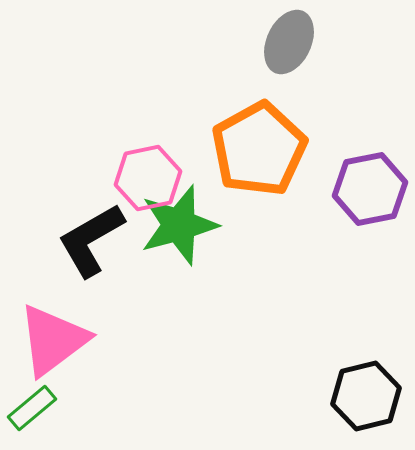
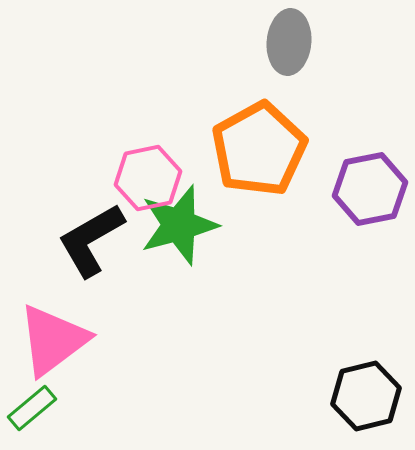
gray ellipse: rotated 20 degrees counterclockwise
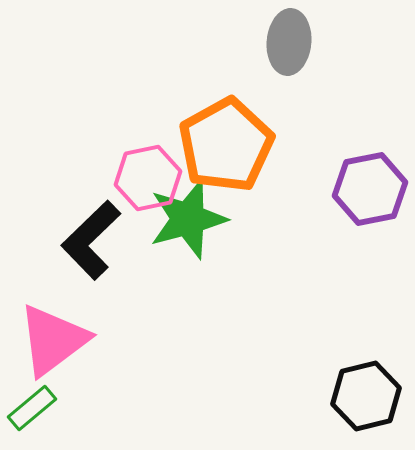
orange pentagon: moved 33 px left, 4 px up
green star: moved 9 px right, 6 px up
black L-shape: rotated 14 degrees counterclockwise
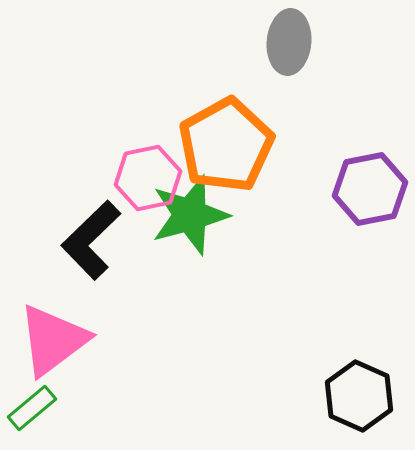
green star: moved 2 px right, 4 px up
black hexagon: moved 7 px left; rotated 22 degrees counterclockwise
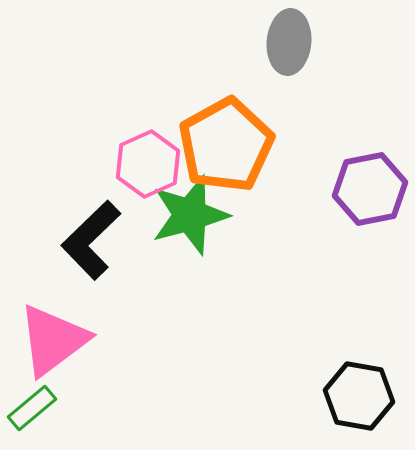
pink hexagon: moved 14 px up; rotated 12 degrees counterclockwise
black hexagon: rotated 14 degrees counterclockwise
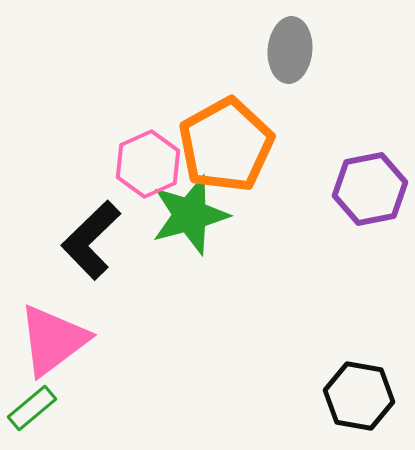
gray ellipse: moved 1 px right, 8 px down
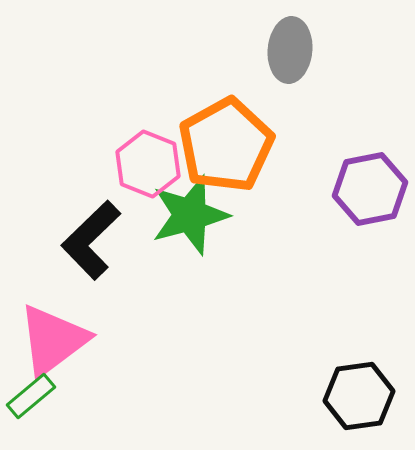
pink hexagon: rotated 14 degrees counterclockwise
black hexagon: rotated 18 degrees counterclockwise
green rectangle: moved 1 px left, 12 px up
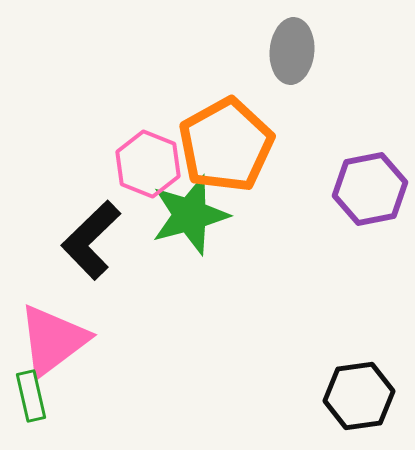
gray ellipse: moved 2 px right, 1 px down
green rectangle: rotated 63 degrees counterclockwise
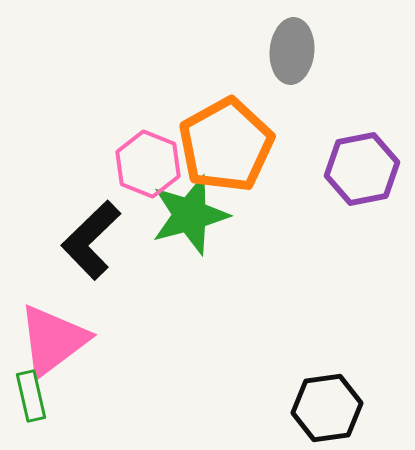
purple hexagon: moved 8 px left, 20 px up
black hexagon: moved 32 px left, 12 px down
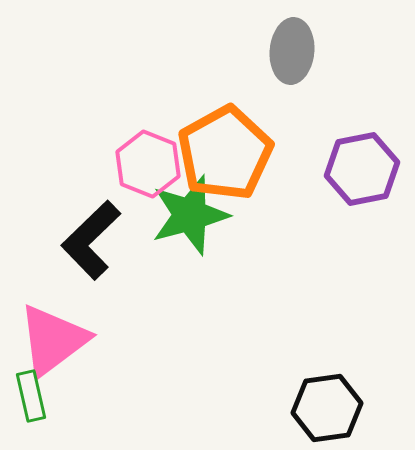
orange pentagon: moved 1 px left, 8 px down
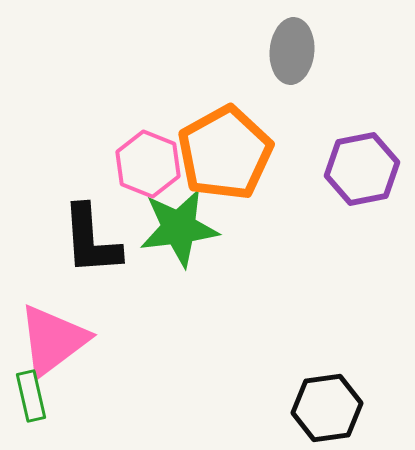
green star: moved 11 px left, 13 px down; rotated 8 degrees clockwise
black L-shape: rotated 50 degrees counterclockwise
